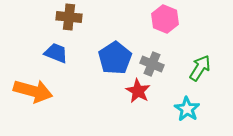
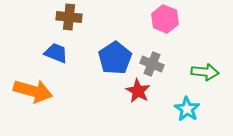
green arrow: moved 5 px right, 4 px down; rotated 64 degrees clockwise
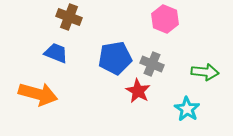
brown cross: rotated 15 degrees clockwise
blue pentagon: rotated 24 degrees clockwise
orange arrow: moved 5 px right, 3 px down
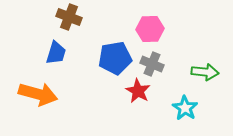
pink hexagon: moved 15 px left, 10 px down; rotated 24 degrees counterclockwise
blue trapezoid: rotated 85 degrees clockwise
cyan star: moved 2 px left, 1 px up
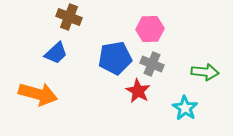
blue trapezoid: rotated 30 degrees clockwise
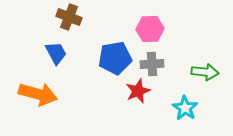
blue trapezoid: rotated 75 degrees counterclockwise
gray cross: rotated 25 degrees counterclockwise
red star: rotated 20 degrees clockwise
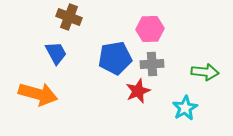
cyan star: rotated 10 degrees clockwise
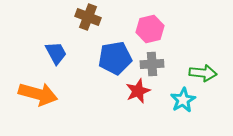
brown cross: moved 19 px right
pink hexagon: rotated 12 degrees counterclockwise
green arrow: moved 2 px left, 1 px down
cyan star: moved 2 px left, 8 px up
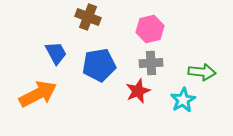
blue pentagon: moved 16 px left, 7 px down
gray cross: moved 1 px left, 1 px up
green arrow: moved 1 px left, 1 px up
orange arrow: rotated 42 degrees counterclockwise
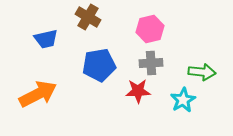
brown cross: rotated 10 degrees clockwise
blue trapezoid: moved 10 px left, 14 px up; rotated 105 degrees clockwise
red star: rotated 20 degrees clockwise
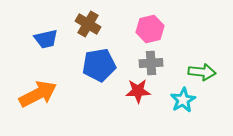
brown cross: moved 7 px down
